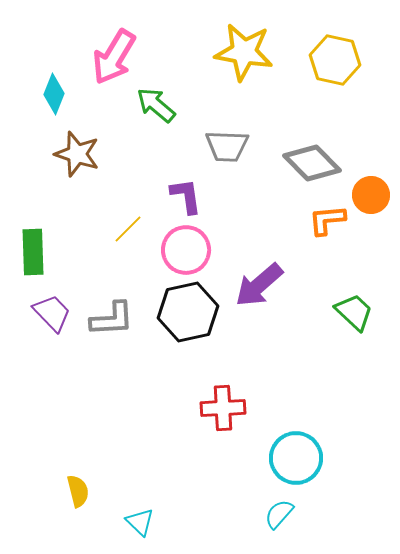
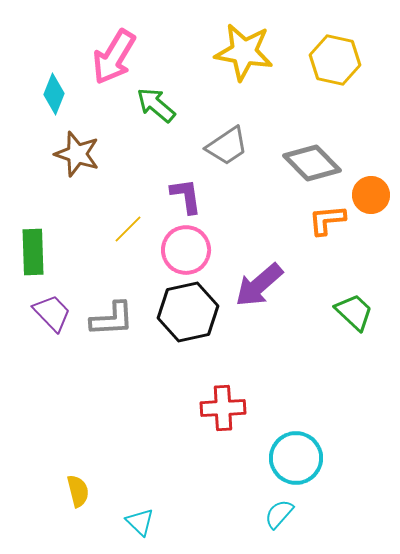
gray trapezoid: rotated 36 degrees counterclockwise
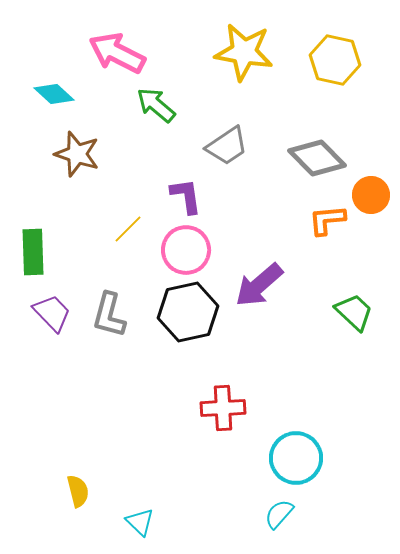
pink arrow: moved 3 px right, 4 px up; rotated 86 degrees clockwise
cyan diamond: rotated 69 degrees counterclockwise
gray diamond: moved 5 px right, 5 px up
gray L-shape: moved 3 px left, 4 px up; rotated 108 degrees clockwise
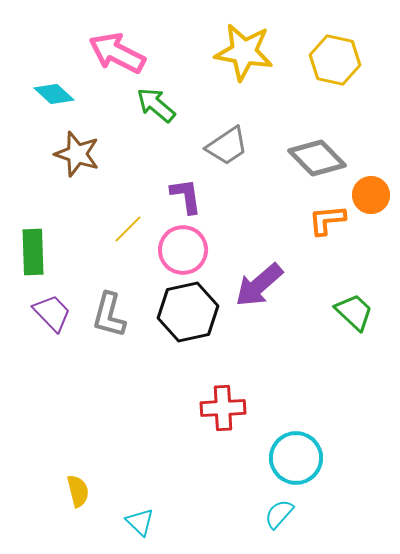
pink circle: moved 3 px left
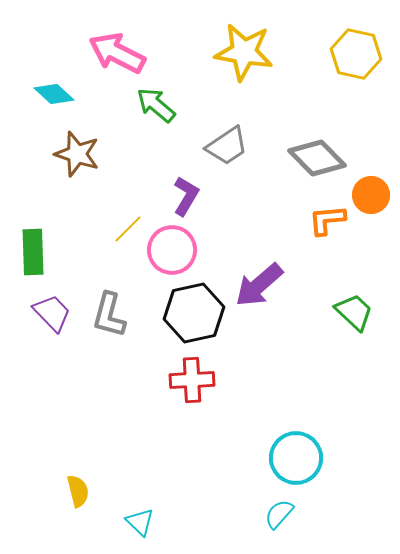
yellow hexagon: moved 21 px right, 6 px up
purple L-shape: rotated 39 degrees clockwise
pink circle: moved 11 px left
black hexagon: moved 6 px right, 1 px down
red cross: moved 31 px left, 28 px up
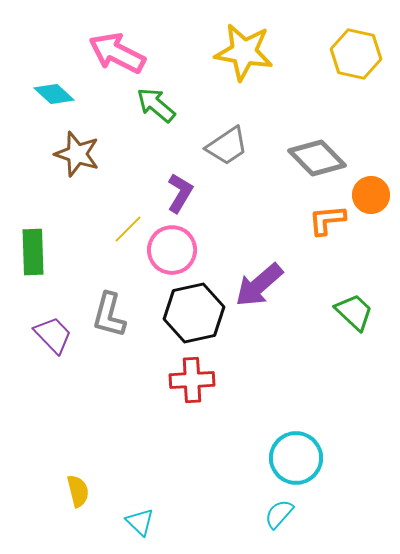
purple L-shape: moved 6 px left, 3 px up
purple trapezoid: moved 1 px right, 22 px down
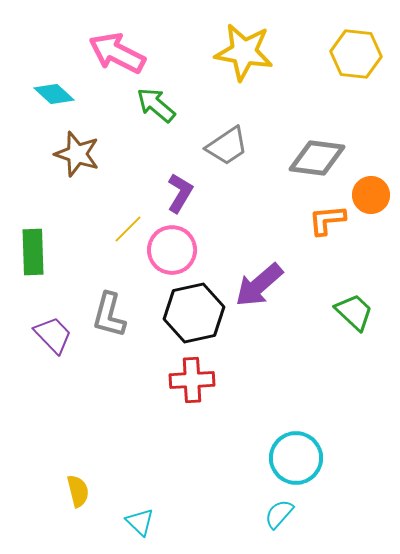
yellow hexagon: rotated 6 degrees counterclockwise
gray diamond: rotated 38 degrees counterclockwise
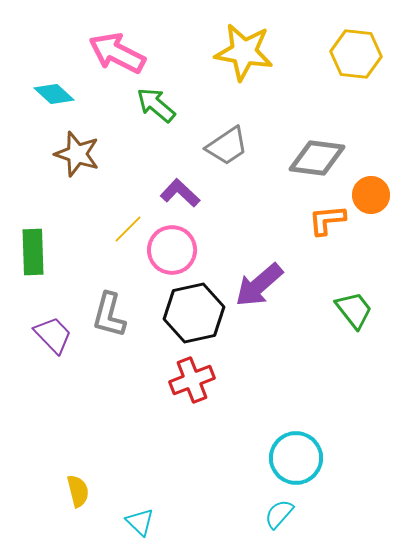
purple L-shape: rotated 78 degrees counterclockwise
green trapezoid: moved 2 px up; rotated 9 degrees clockwise
red cross: rotated 18 degrees counterclockwise
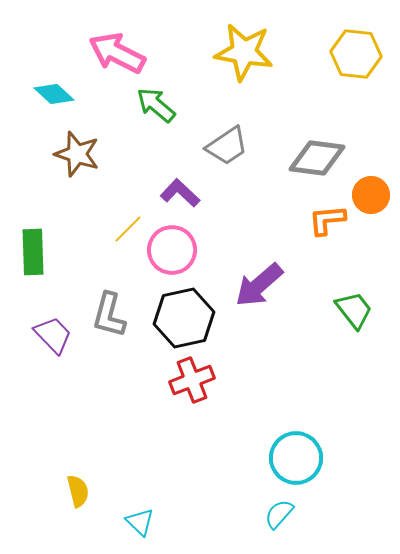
black hexagon: moved 10 px left, 5 px down
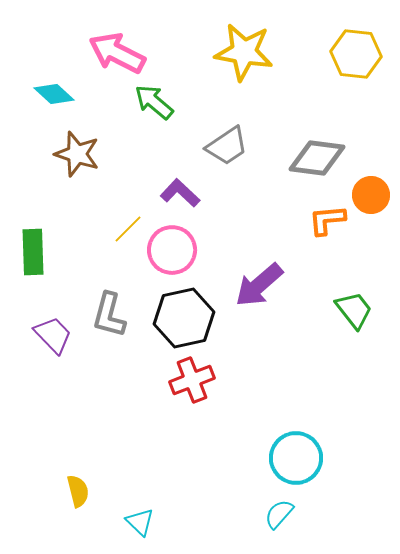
green arrow: moved 2 px left, 3 px up
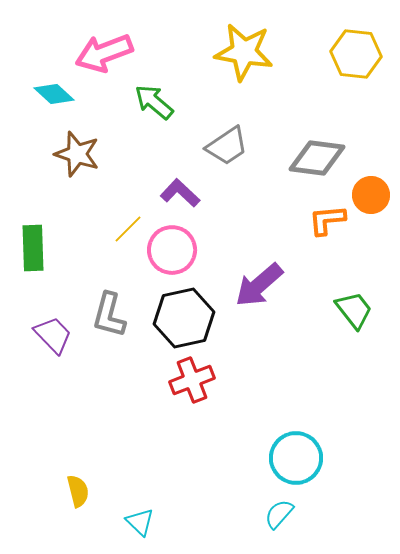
pink arrow: moved 13 px left; rotated 48 degrees counterclockwise
green rectangle: moved 4 px up
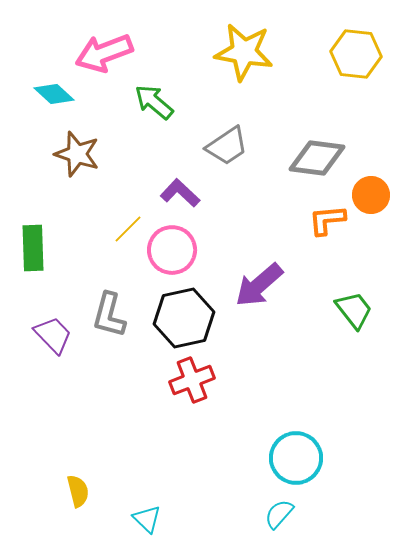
cyan triangle: moved 7 px right, 3 px up
